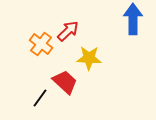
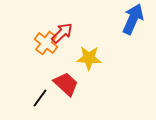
blue arrow: rotated 24 degrees clockwise
red arrow: moved 6 px left, 2 px down
orange cross: moved 5 px right, 1 px up
red trapezoid: moved 1 px right, 2 px down
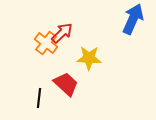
black line: moved 1 px left; rotated 30 degrees counterclockwise
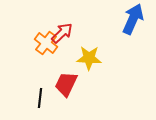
red trapezoid: rotated 108 degrees counterclockwise
black line: moved 1 px right
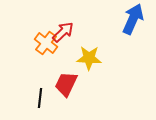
red arrow: moved 1 px right, 1 px up
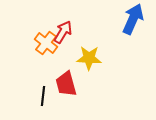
red arrow: rotated 15 degrees counterclockwise
red trapezoid: rotated 40 degrees counterclockwise
black line: moved 3 px right, 2 px up
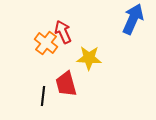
red arrow: rotated 55 degrees counterclockwise
